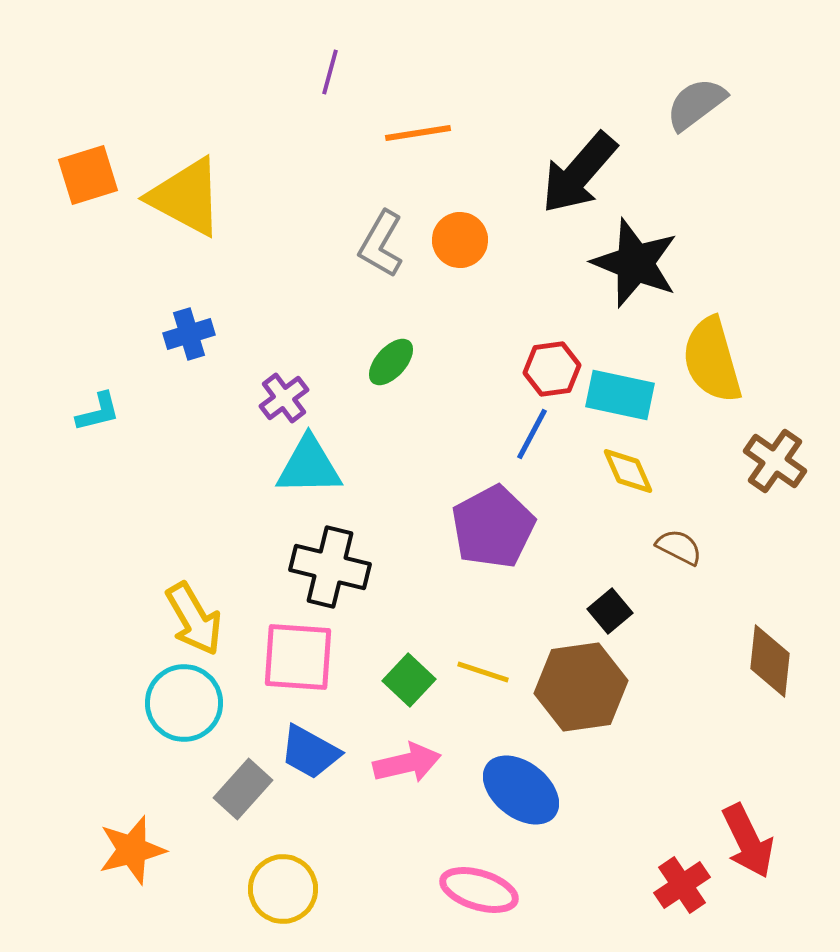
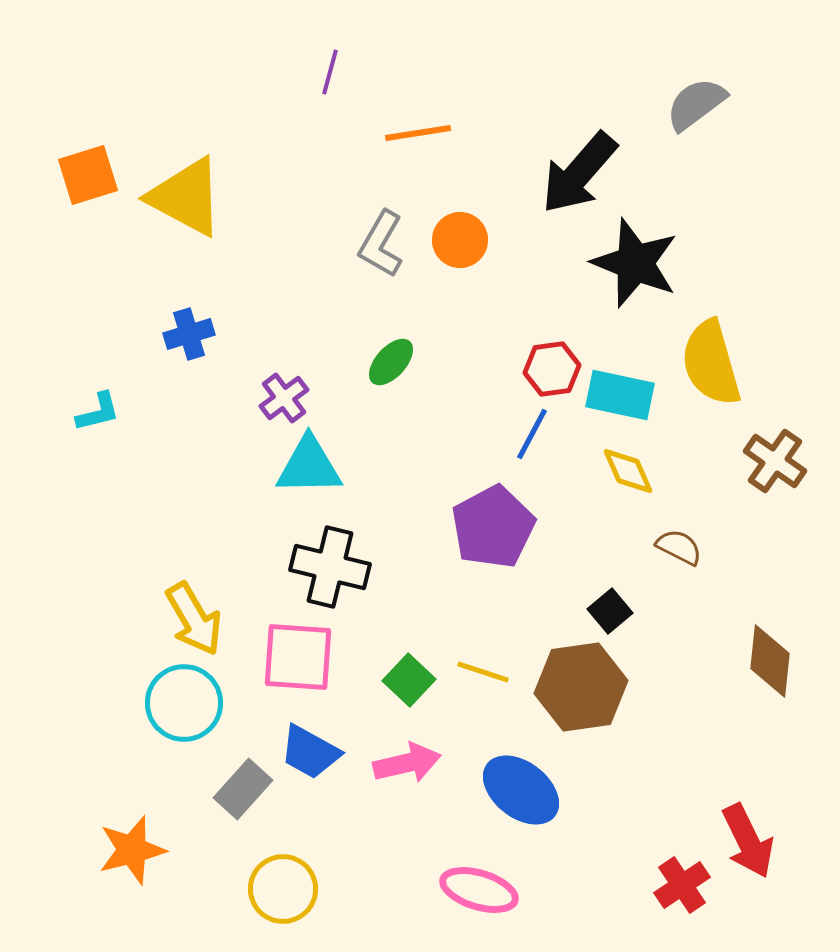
yellow semicircle: moved 1 px left, 3 px down
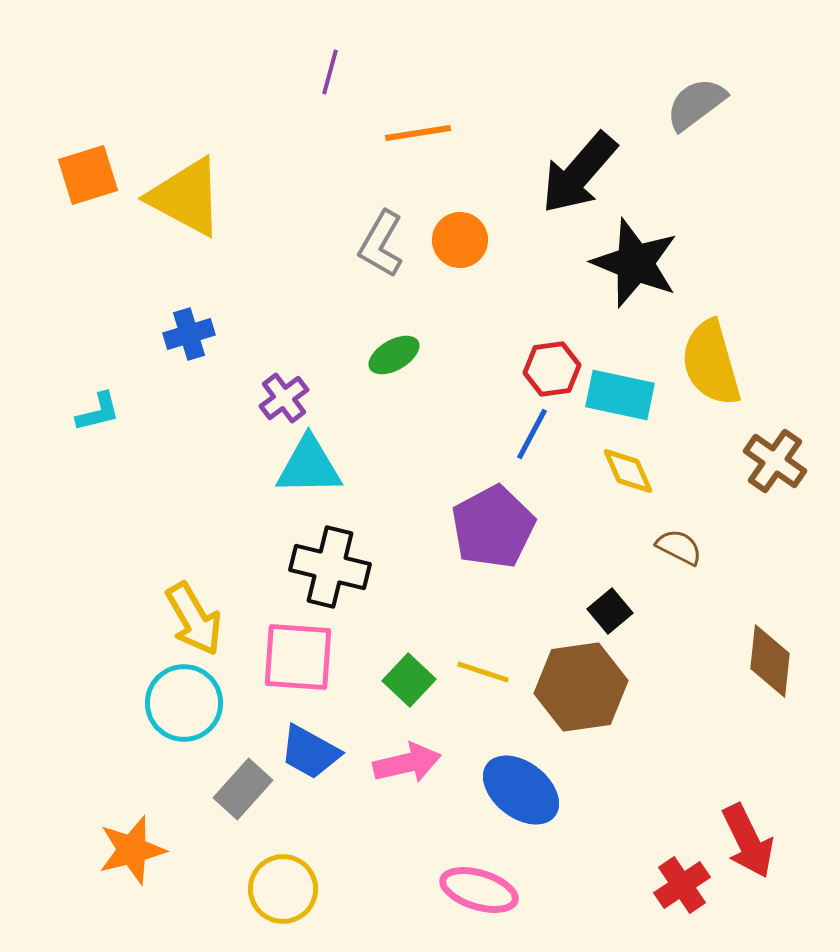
green ellipse: moved 3 px right, 7 px up; rotated 18 degrees clockwise
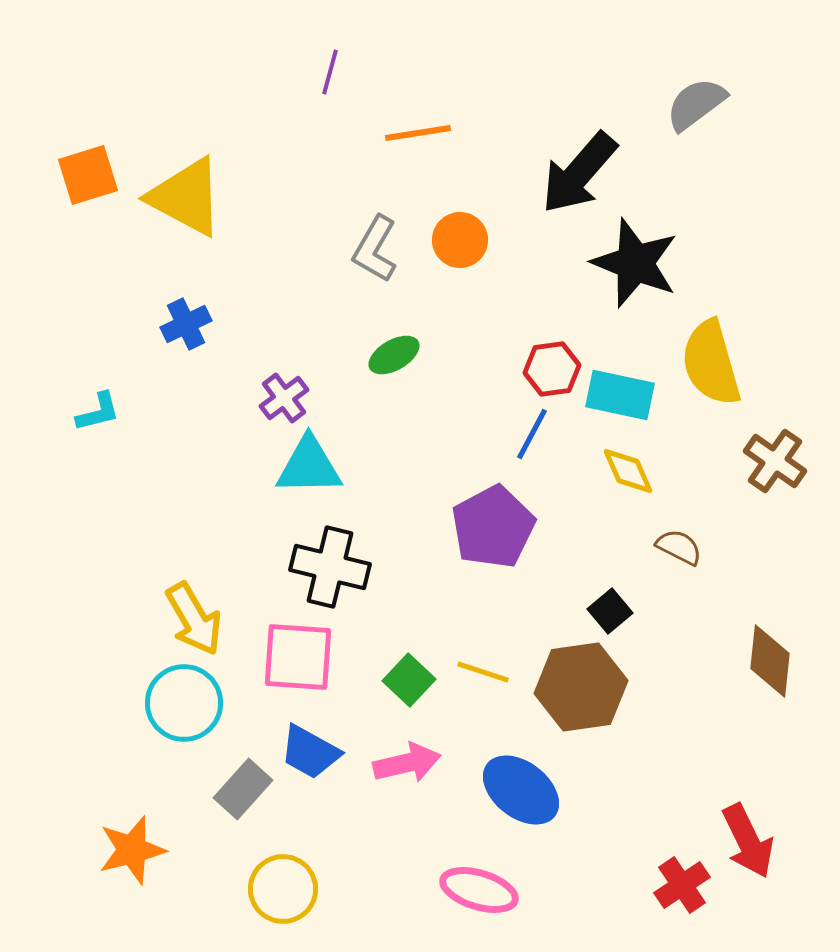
gray L-shape: moved 6 px left, 5 px down
blue cross: moved 3 px left, 10 px up; rotated 9 degrees counterclockwise
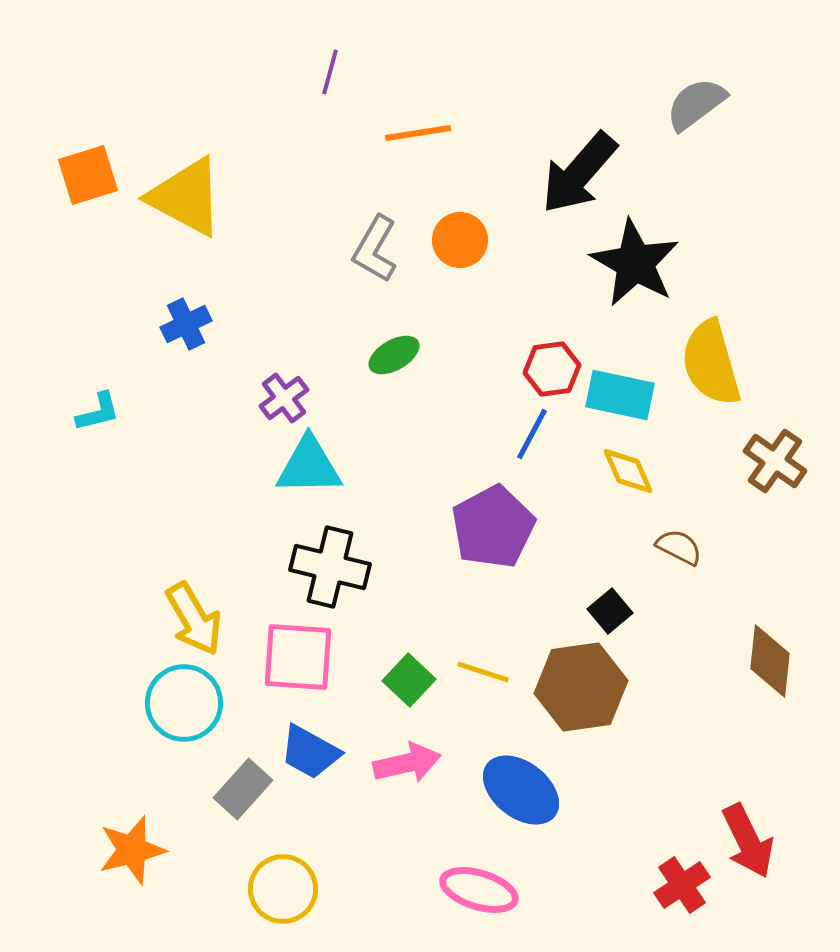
black star: rotated 8 degrees clockwise
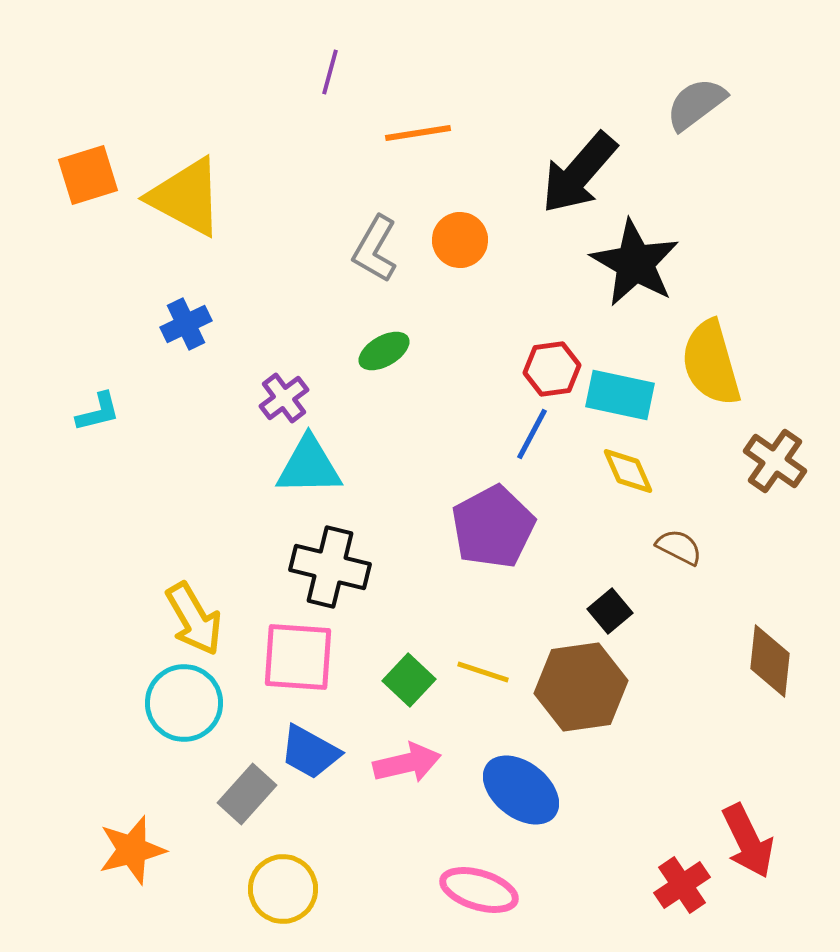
green ellipse: moved 10 px left, 4 px up
gray rectangle: moved 4 px right, 5 px down
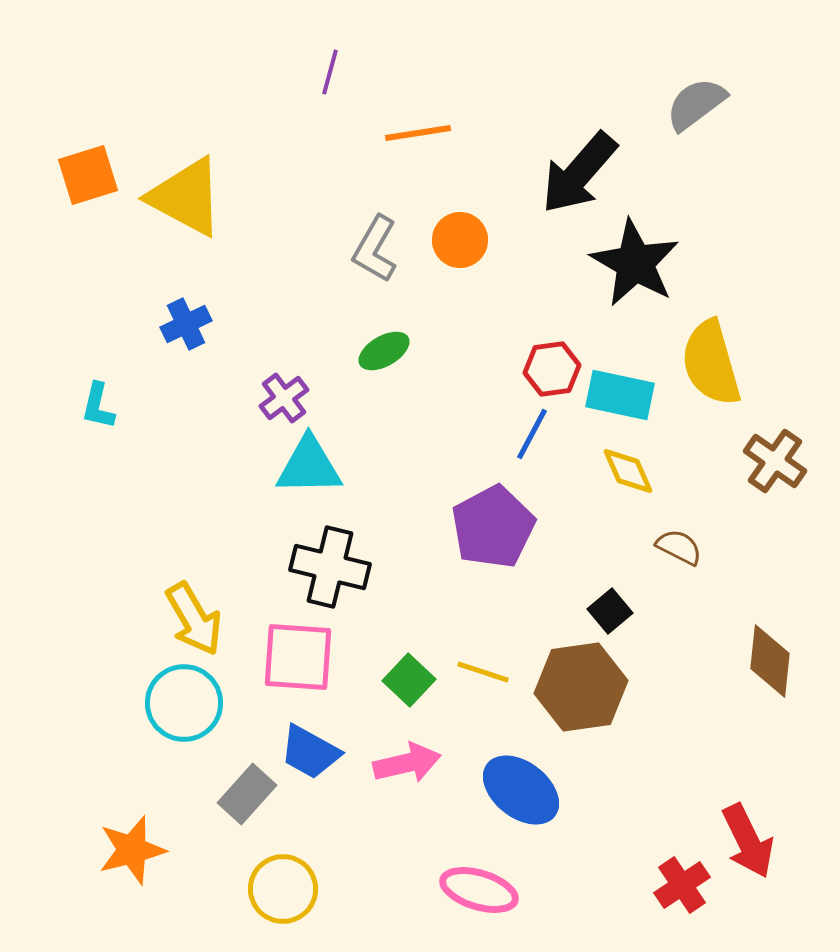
cyan L-shape: moved 6 px up; rotated 117 degrees clockwise
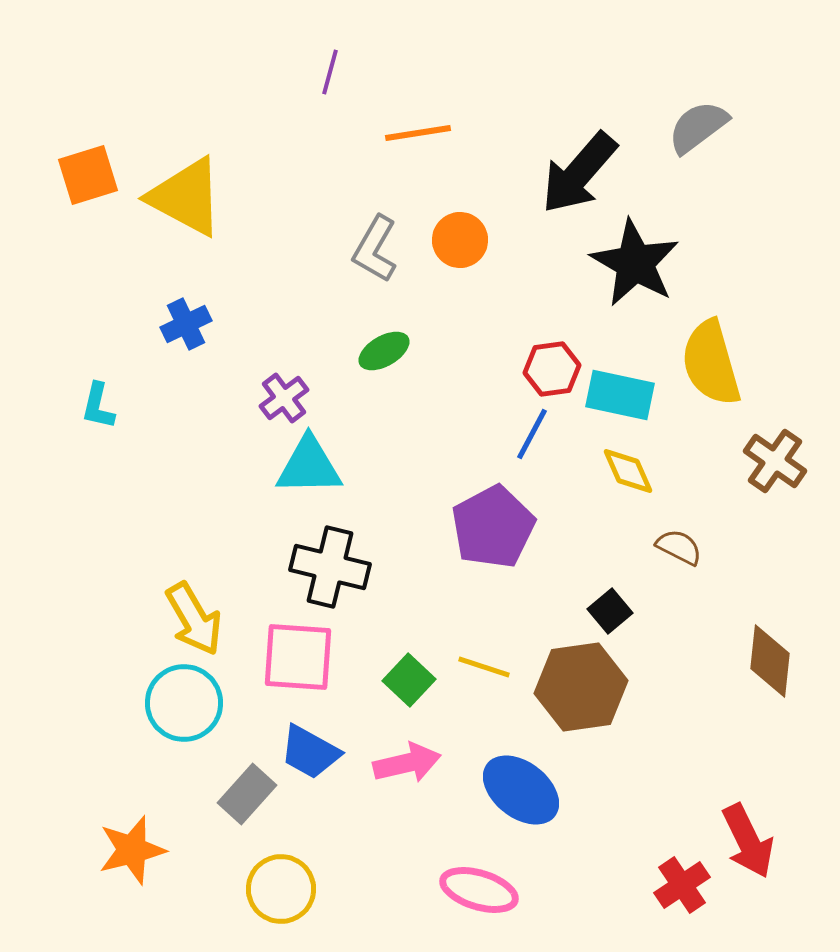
gray semicircle: moved 2 px right, 23 px down
yellow line: moved 1 px right, 5 px up
yellow circle: moved 2 px left
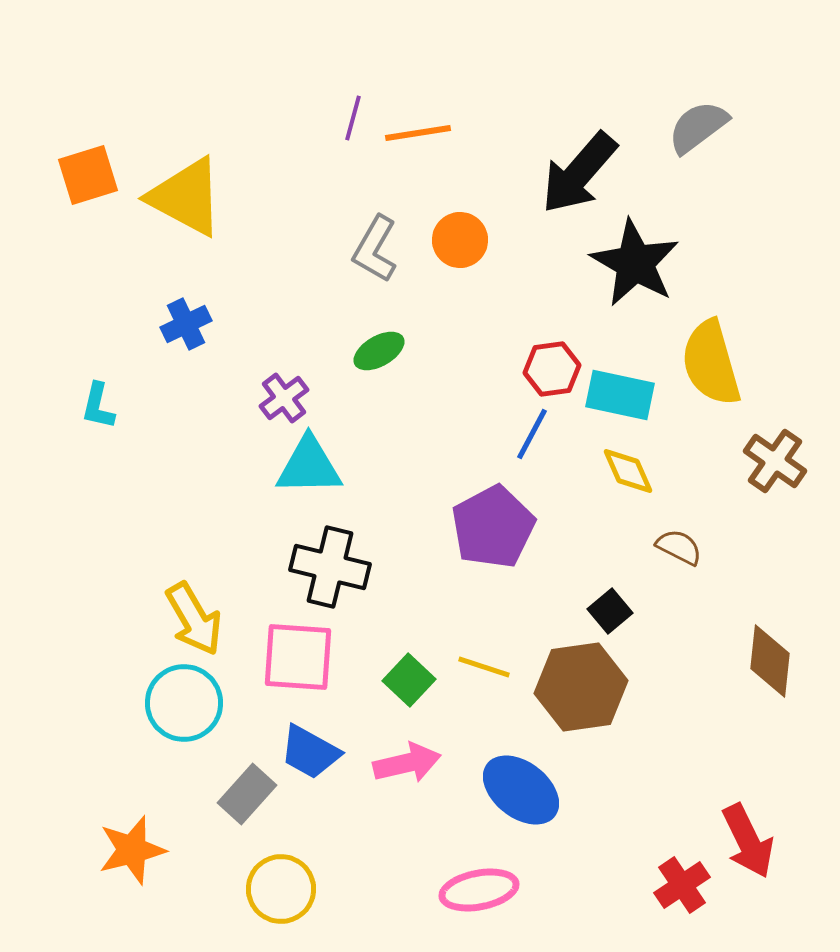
purple line: moved 23 px right, 46 px down
green ellipse: moved 5 px left
pink ellipse: rotated 28 degrees counterclockwise
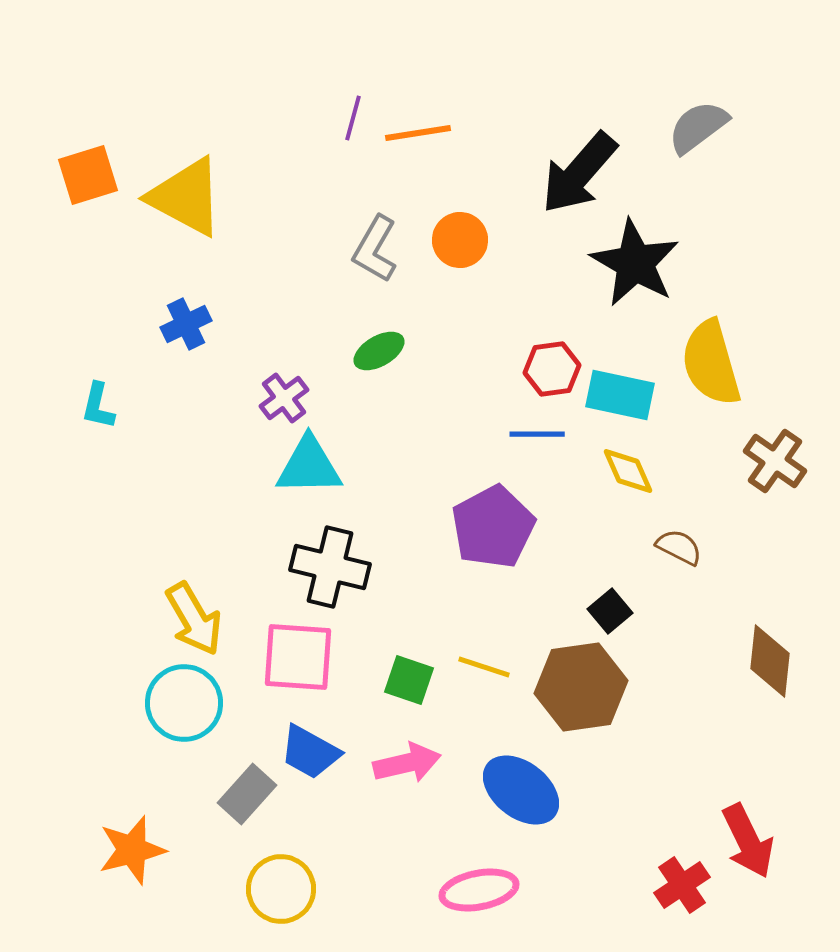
blue line: moved 5 px right; rotated 62 degrees clockwise
green square: rotated 24 degrees counterclockwise
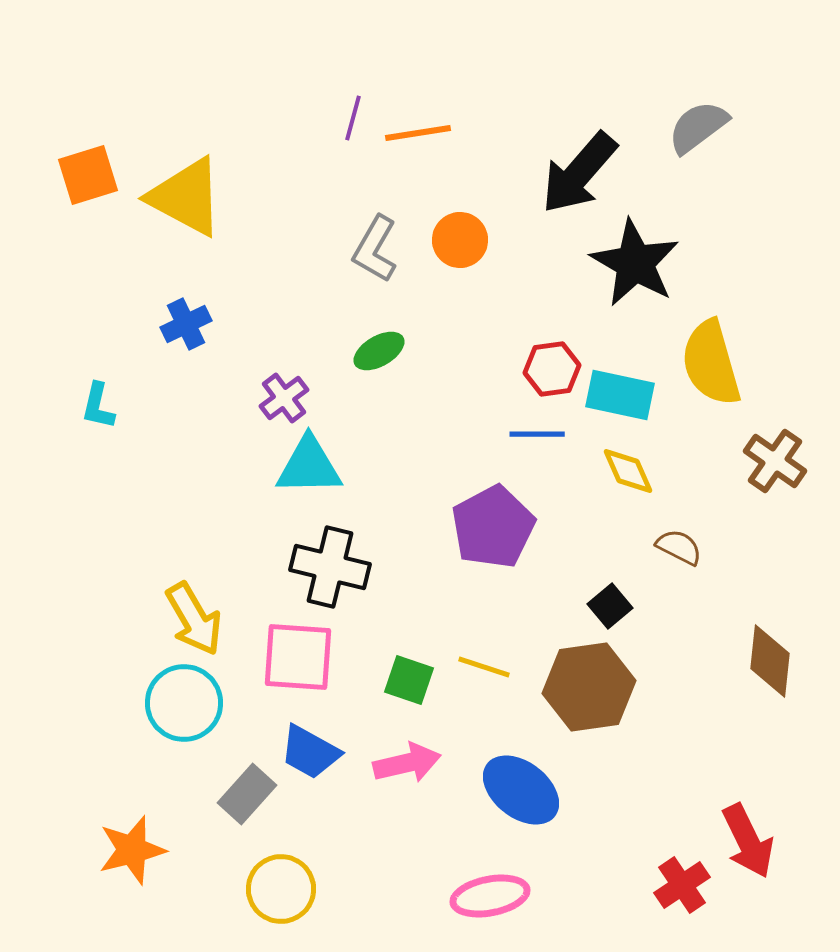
black square: moved 5 px up
brown hexagon: moved 8 px right
pink ellipse: moved 11 px right, 6 px down
